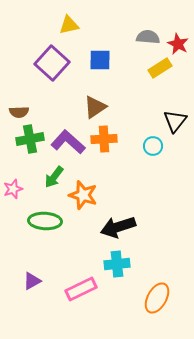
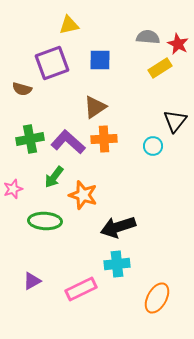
purple square: rotated 28 degrees clockwise
brown semicircle: moved 3 px right, 23 px up; rotated 18 degrees clockwise
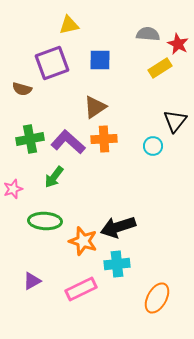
gray semicircle: moved 3 px up
orange star: moved 46 px down
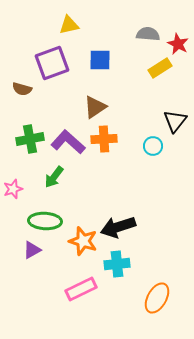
purple triangle: moved 31 px up
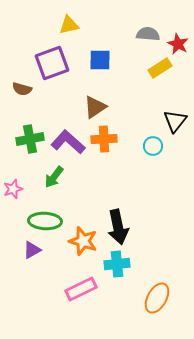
black arrow: rotated 84 degrees counterclockwise
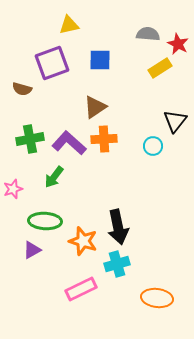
purple L-shape: moved 1 px right, 1 px down
cyan cross: rotated 10 degrees counterclockwise
orange ellipse: rotated 68 degrees clockwise
